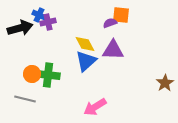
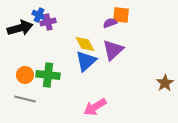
purple triangle: rotated 45 degrees counterclockwise
orange circle: moved 7 px left, 1 px down
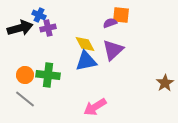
purple cross: moved 6 px down
blue triangle: rotated 30 degrees clockwise
gray line: rotated 25 degrees clockwise
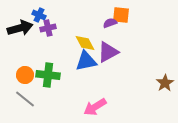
yellow diamond: moved 1 px up
purple triangle: moved 5 px left, 2 px down; rotated 15 degrees clockwise
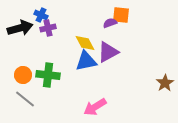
blue cross: moved 2 px right
orange circle: moved 2 px left
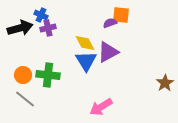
blue triangle: rotated 50 degrees counterclockwise
pink arrow: moved 6 px right
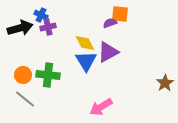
orange square: moved 1 px left, 1 px up
purple cross: moved 1 px up
